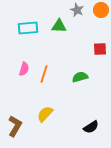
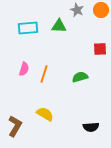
yellow semicircle: rotated 78 degrees clockwise
black semicircle: rotated 28 degrees clockwise
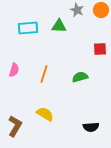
pink semicircle: moved 10 px left, 1 px down
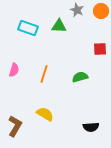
orange circle: moved 1 px down
cyan rectangle: rotated 24 degrees clockwise
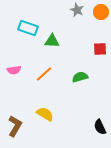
orange circle: moved 1 px down
green triangle: moved 7 px left, 15 px down
pink semicircle: rotated 64 degrees clockwise
orange line: rotated 30 degrees clockwise
black semicircle: moved 9 px right; rotated 70 degrees clockwise
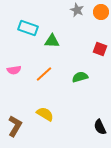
red square: rotated 24 degrees clockwise
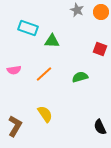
yellow semicircle: rotated 24 degrees clockwise
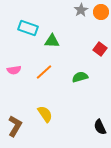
gray star: moved 4 px right; rotated 16 degrees clockwise
red square: rotated 16 degrees clockwise
orange line: moved 2 px up
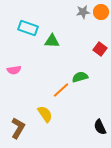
gray star: moved 2 px right, 2 px down; rotated 24 degrees clockwise
orange line: moved 17 px right, 18 px down
brown L-shape: moved 3 px right, 2 px down
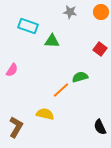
gray star: moved 13 px left; rotated 16 degrees clockwise
cyan rectangle: moved 2 px up
pink semicircle: moved 2 px left; rotated 48 degrees counterclockwise
yellow semicircle: rotated 42 degrees counterclockwise
brown L-shape: moved 2 px left, 1 px up
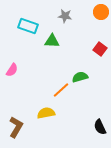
gray star: moved 5 px left, 4 px down
yellow semicircle: moved 1 px right, 1 px up; rotated 24 degrees counterclockwise
